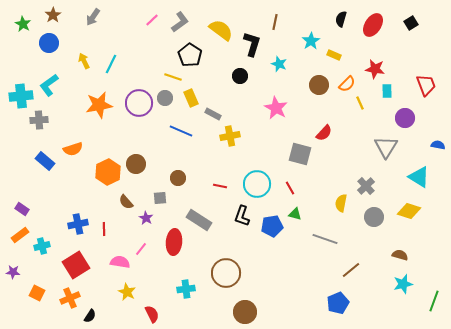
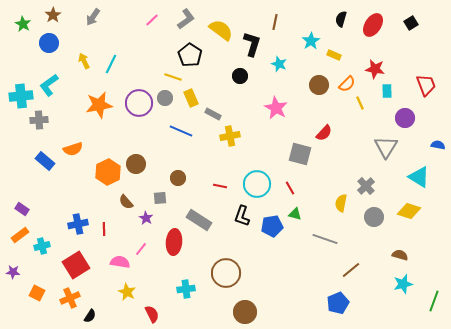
gray L-shape at (180, 22): moved 6 px right, 3 px up
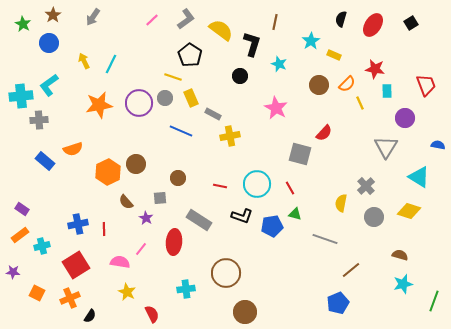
black L-shape at (242, 216): rotated 90 degrees counterclockwise
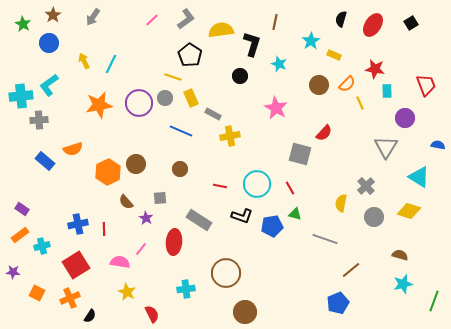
yellow semicircle at (221, 30): rotated 45 degrees counterclockwise
brown circle at (178, 178): moved 2 px right, 9 px up
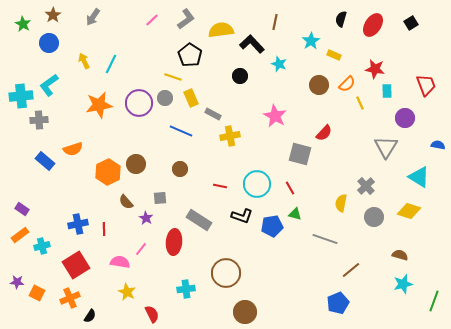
black L-shape at (252, 44): rotated 60 degrees counterclockwise
pink star at (276, 108): moved 1 px left, 8 px down
purple star at (13, 272): moved 4 px right, 10 px down
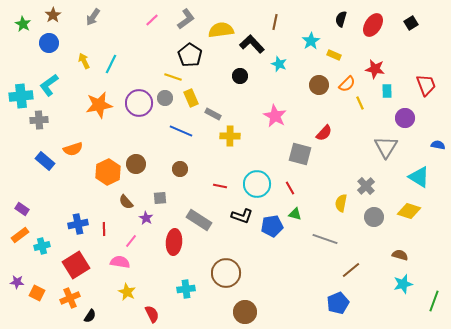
yellow cross at (230, 136): rotated 12 degrees clockwise
pink line at (141, 249): moved 10 px left, 8 px up
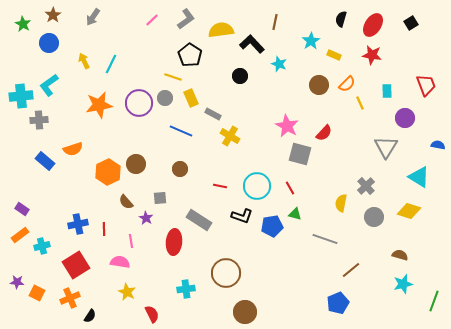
red star at (375, 69): moved 3 px left, 14 px up
pink star at (275, 116): moved 12 px right, 10 px down
yellow cross at (230, 136): rotated 30 degrees clockwise
cyan circle at (257, 184): moved 2 px down
pink line at (131, 241): rotated 48 degrees counterclockwise
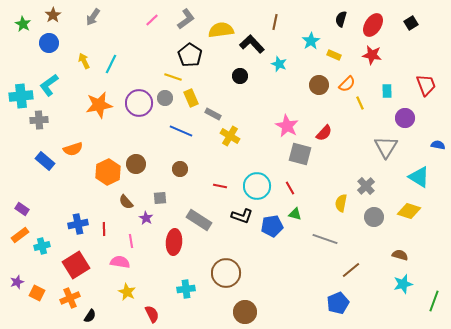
purple star at (17, 282): rotated 24 degrees counterclockwise
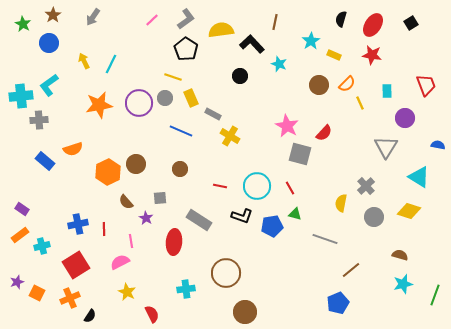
black pentagon at (190, 55): moved 4 px left, 6 px up
pink semicircle at (120, 262): rotated 36 degrees counterclockwise
green line at (434, 301): moved 1 px right, 6 px up
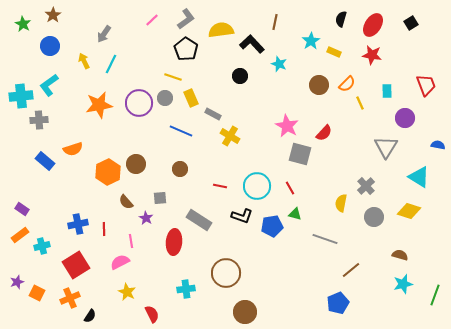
gray arrow at (93, 17): moved 11 px right, 17 px down
blue circle at (49, 43): moved 1 px right, 3 px down
yellow rectangle at (334, 55): moved 3 px up
